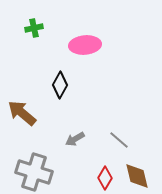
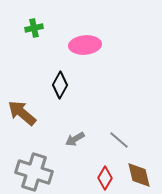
brown diamond: moved 2 px right, 1 px up
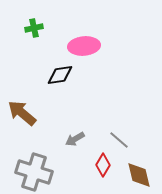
pink ellipse: moved 1 px left, 1 px down
black diamond: moved 10 px up; rotated 52 degrees clockwise
red diamond: moved 2 px left, 13 px up
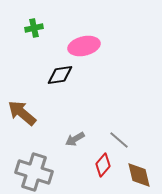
pink ellipse: rotated 8 degrees counterclockwise
red diamond: rotated 10 degrees clockwise
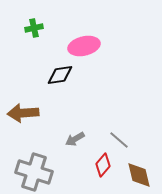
brown arrow: moved 1 px right; rotated 44 degrees counterclockwise
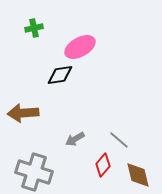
pink ellipse: moved 4 px left, 1 px down; rotated 16 degrees counterclockwise
brown diamond: moved 1 px left
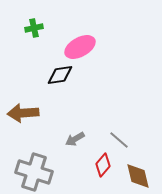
brown diamond: moved 1 px down
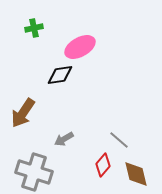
brown arrow: rotated 52 degrees counterclockwise
gray arrow: moved 11 px left
brown diamond: moved 2 px left, 2 px up
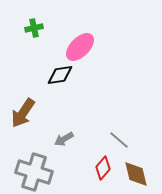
pink ellipse: rotated 16 degrees counterclockwise
red diamond: moved 3 px down
